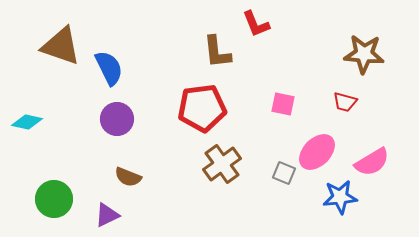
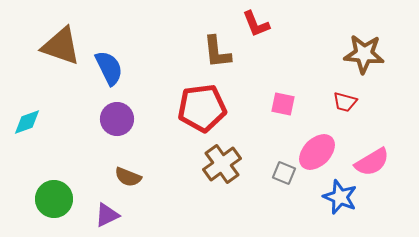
cyan diamond: rotated 32 degrees counterclockwise
blue star: rotated 28 degrees clockwise
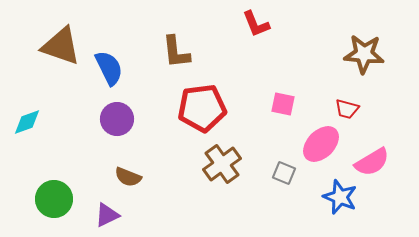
brown L-shape: moved 41 px left
red trapezoid: moved 2 px right, 7 px down
pink ellipse: moved 4 px right, 8 px up
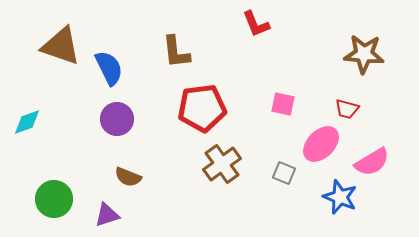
purple triangle: rotated 8 degrees clockwise
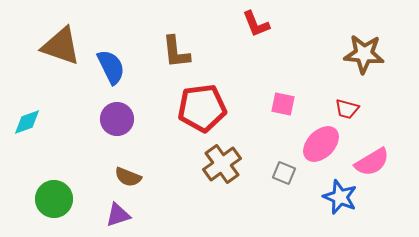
blue semicircle: moved 2 px right, 1 px up
purple triangle: moved 11 px right
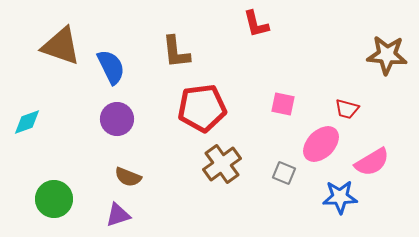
red L-shape: rotated 8 degrees clockwise
brown star: moved 23 px right, 1 px down
blue star: rotated 24 degrees counterclockwise
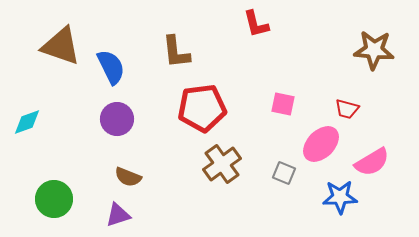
brown star: moved 13 px left, 5 px up
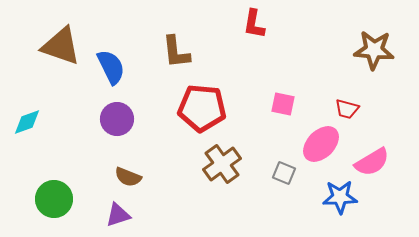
red L-shape: moved 2 px left; rotated 24 degrees clockwise
red pentagon: rotated 12 degrees clockwise
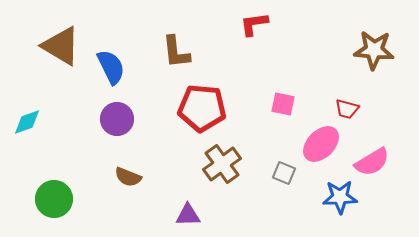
red L-shape: rotated 72 degrees clockwise
brown triangle: rotated 12 degrees clockwise
purple triangle: moved 70 px right; rotated 16 degrees clockwise
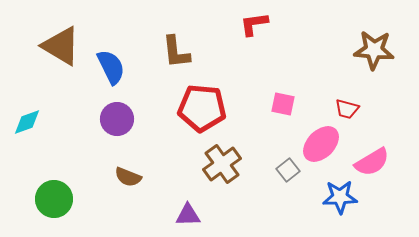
gray square: moved 4 px right, 3 px up; rotated 30 degrees clockwise
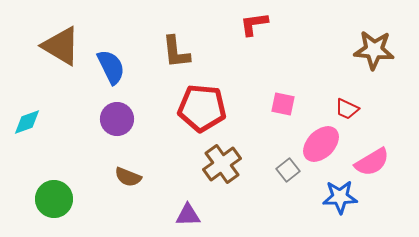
red trapezoid: rotated 10 degrees clockwise
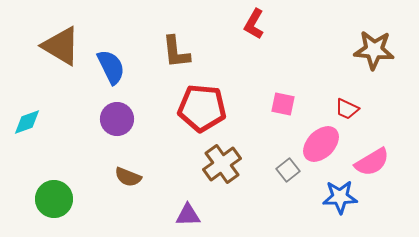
red L-shape: rotated 52 degrees counterclockwise
